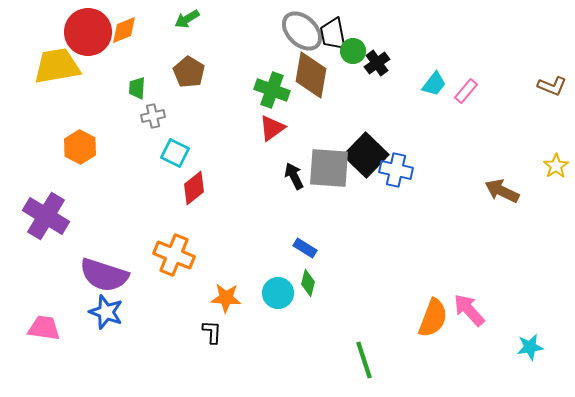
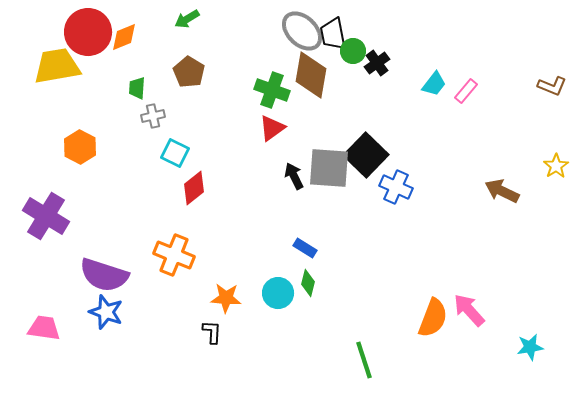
orange diamond: moved 7 px down
blue cross: moved 17 px down; rotated 12 degrees clockwise
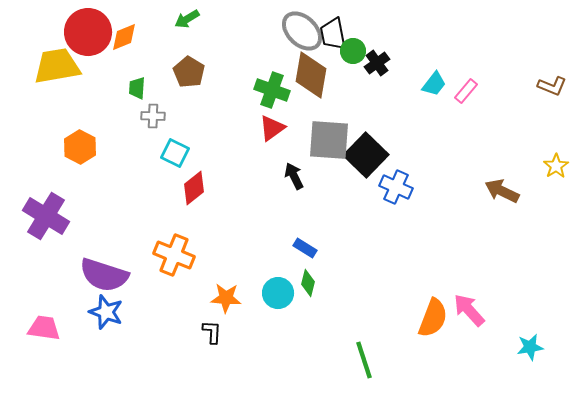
gray cross: rotated 15 degrees clockwise
gray square: moved 28 px up
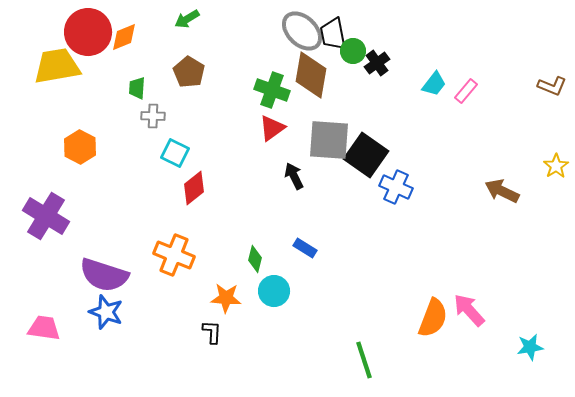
black square: rotated 9 degrees counterclockwise
green diamond: moved 53 px left, 24 px up
cyan circle: moved 4 px left, 2 px up
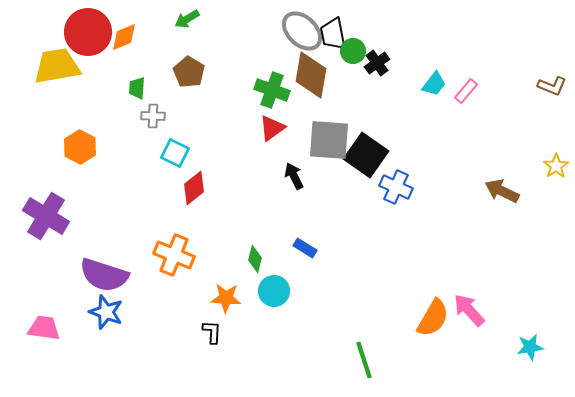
orange semicircle: rotated 9 degrees clockwise
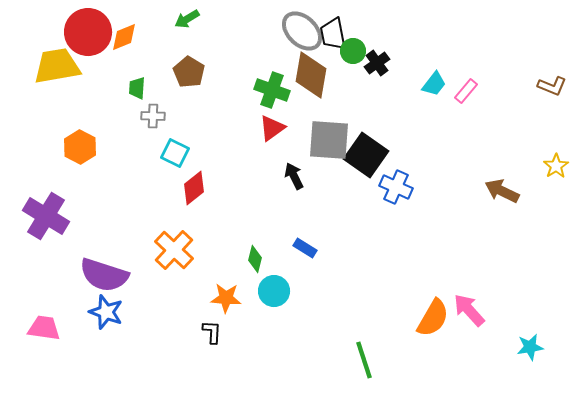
orange cross: moved 5 px up; rotated 21 degrees clockwise
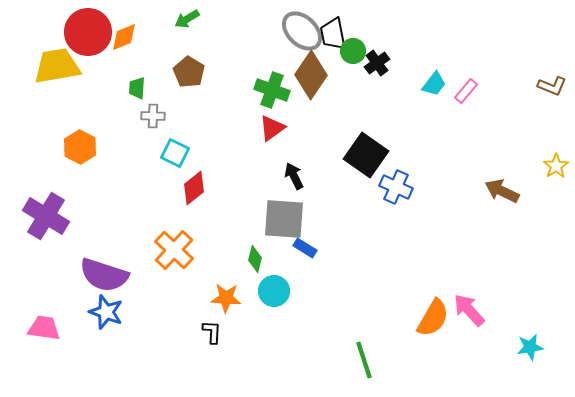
brown diamond: rotated 24 degrees clockwise
gray square: moved 45 px left, 79 px down
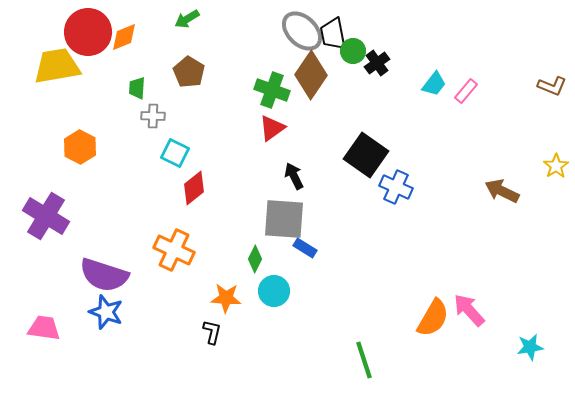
orange cross: rotated 18 degrees counterclockwise
green diamond: rotated 12 degrees clockwise
black L-shape: rotated 10 degrees clockwise
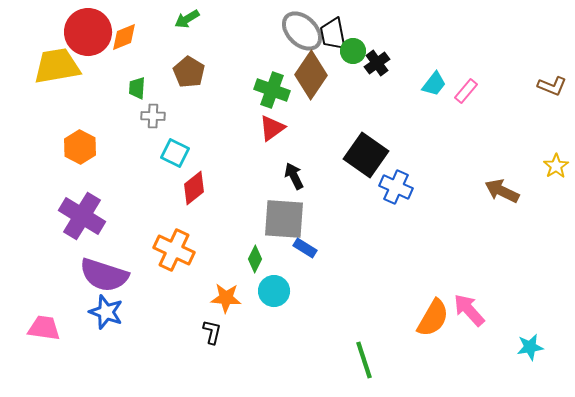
purple cross: moved 36 px right
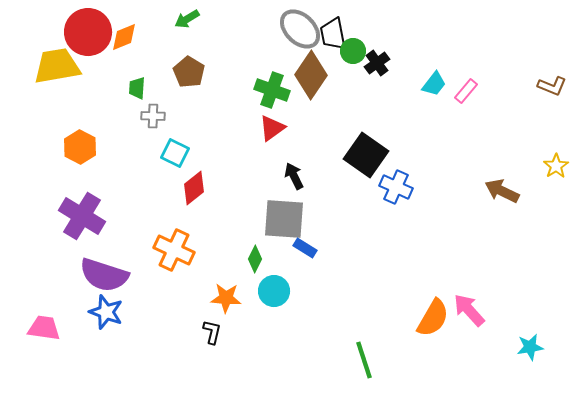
gray ellipse: moved 2 px left, 2 px up
